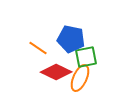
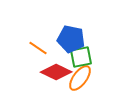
green square: moved 5 px left
orange ellipse: rotated 12 degrees clockwise
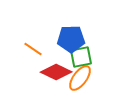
blue pentagon: rotated 12 degrees counterclockwise
orange line: moved 5 px left, 1 px down
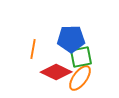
orange line: rotated 66 degrees clockwise
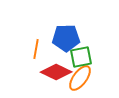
blue pentagon: moved 5 px left, 1 px up
orange line: moved 3 px right
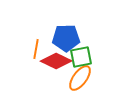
red diamond: moved 11 px up
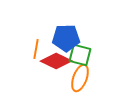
green square: moved 1 px left, 2 px up; rotated 25 degrees clockwise
orange ellipse: rotated 16 degrees counterclockwise
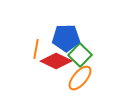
green square: rotated 30 degrees clockwise
orange ellipse: rotated 20 degrees clockwise
